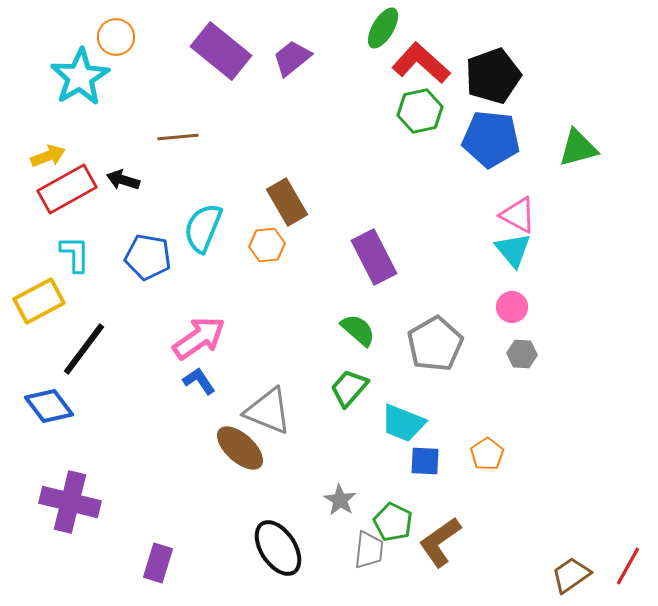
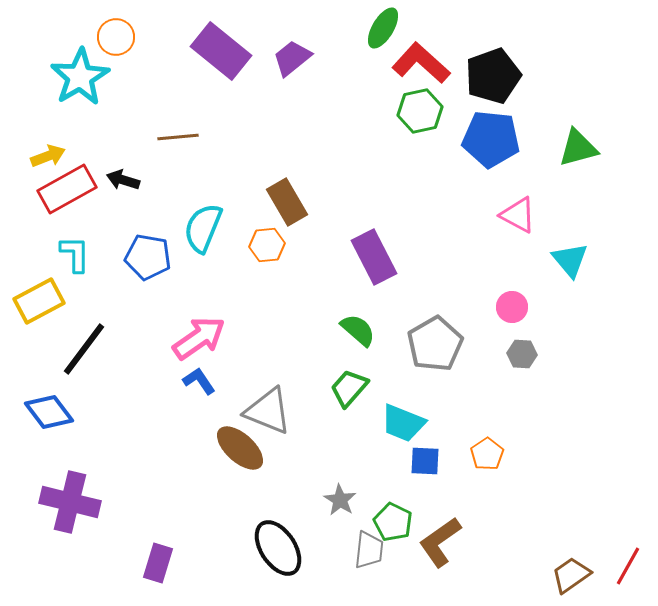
cyan triangle at (513, 250): moved 57 px right, 10 px down
blue diamond at (49, 406): moved 6 px down
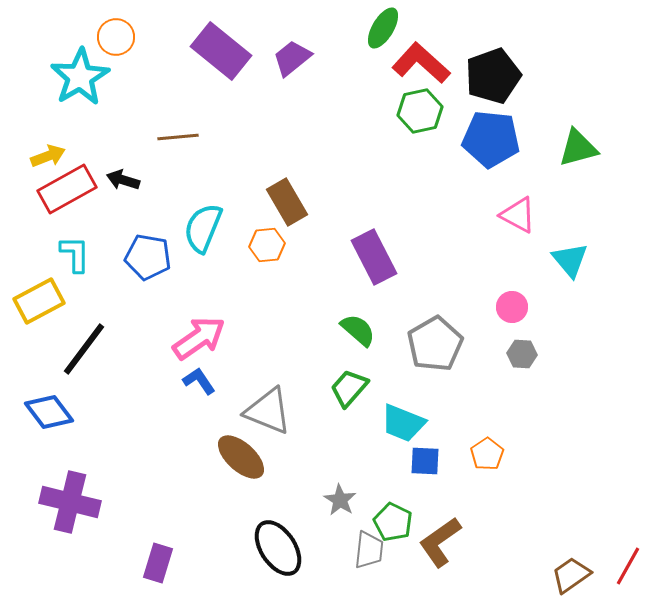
brown ellipse at (240, 448): moved 1 px right, 9 px down
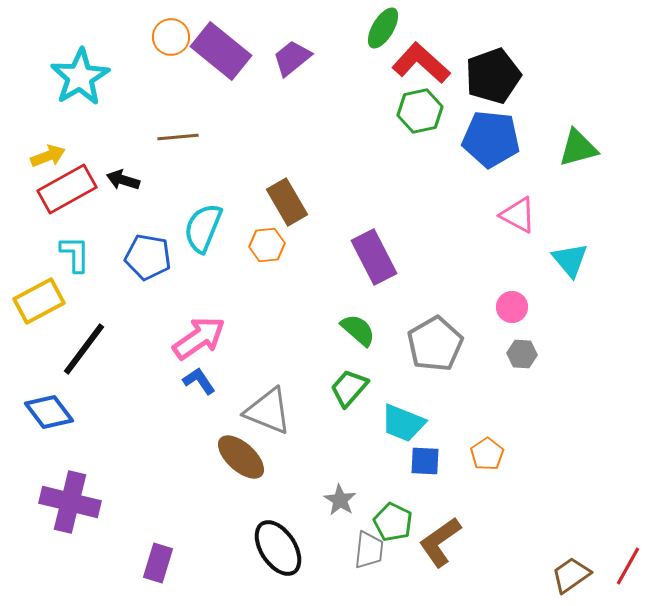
orange circle at (116, 37): moved 55 px right
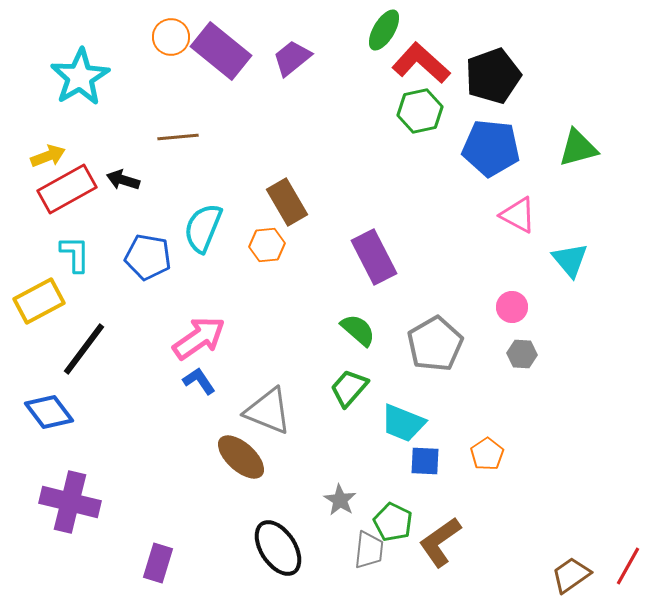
green ellipse at (383, 28): moved 1 px right, 2 px down
blue pentagon at (491, 139): moved 9 px down
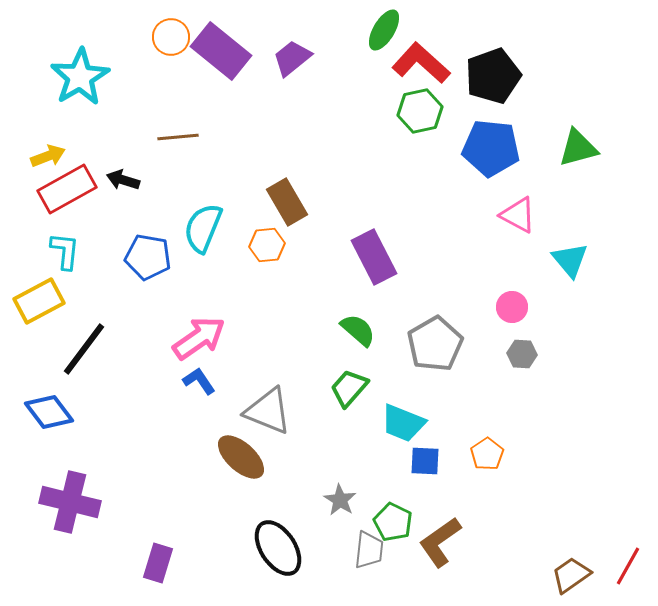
cyan L-shape at (75, 254): moved 10 px left, 3 px up; rotated 6 degrees clockwise
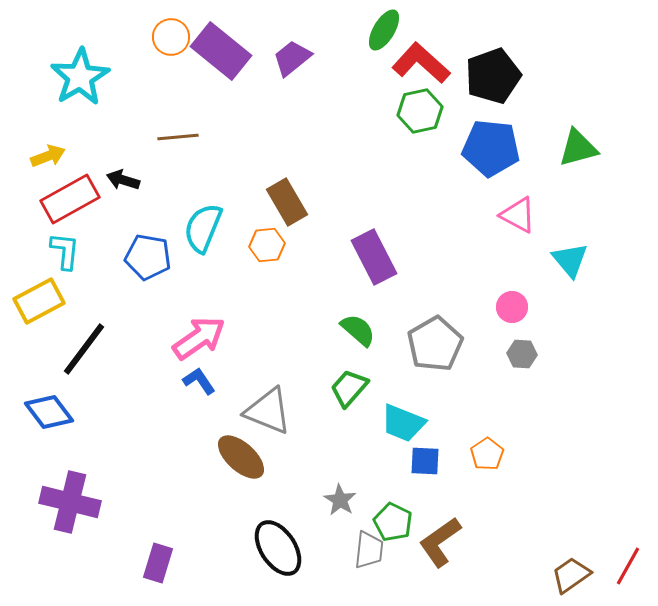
red rectangle at (67, 189): moved 3 px right, 10 px down
